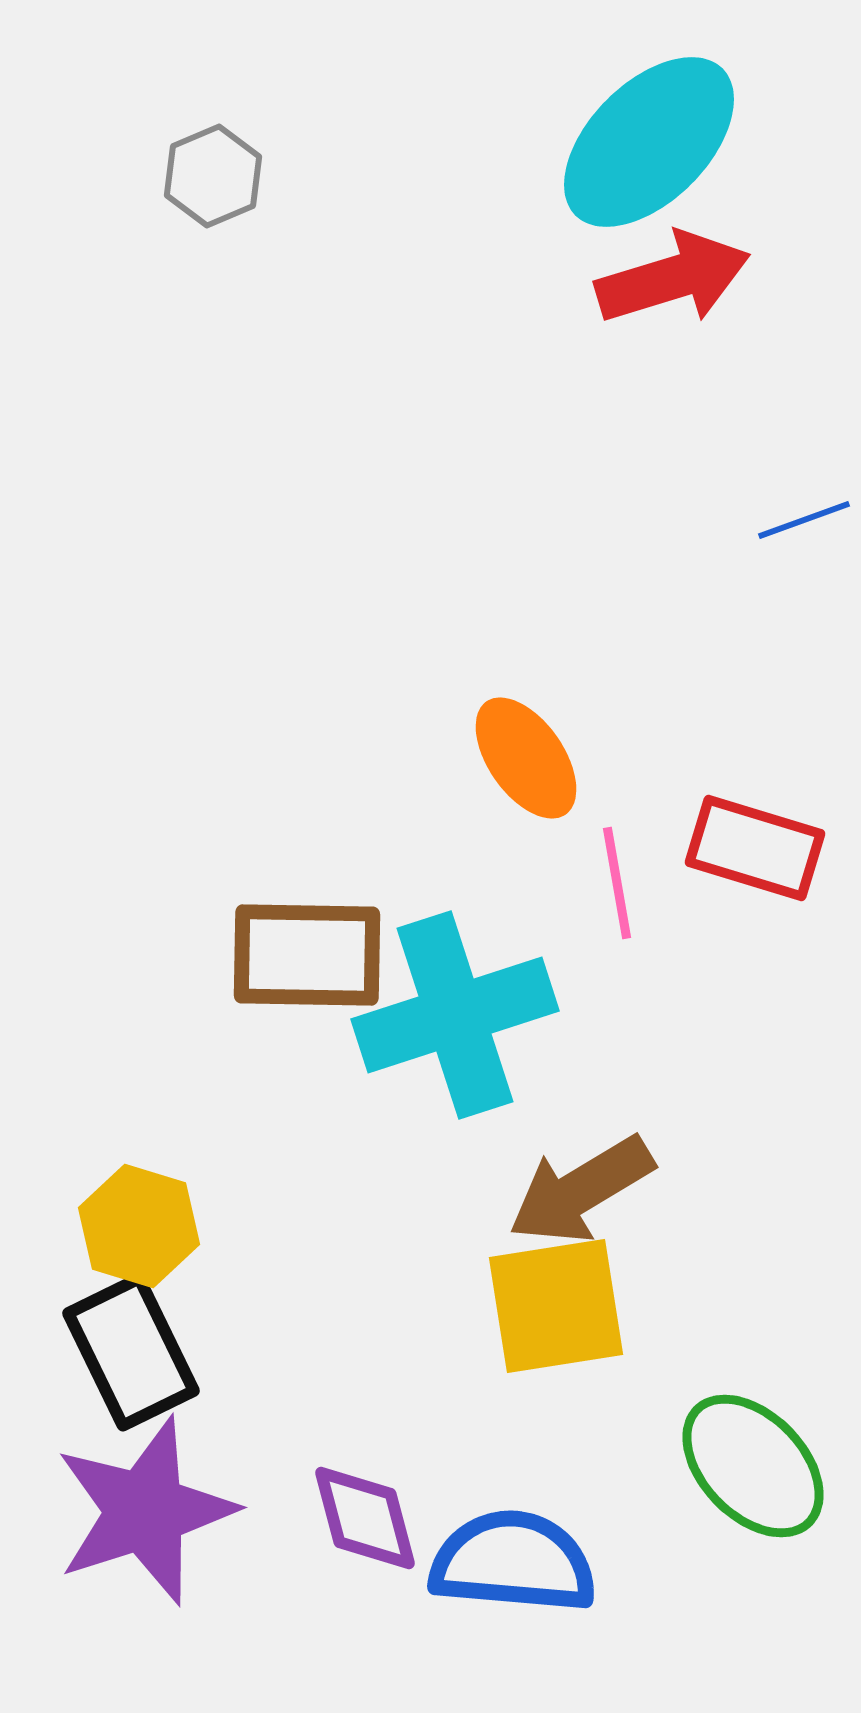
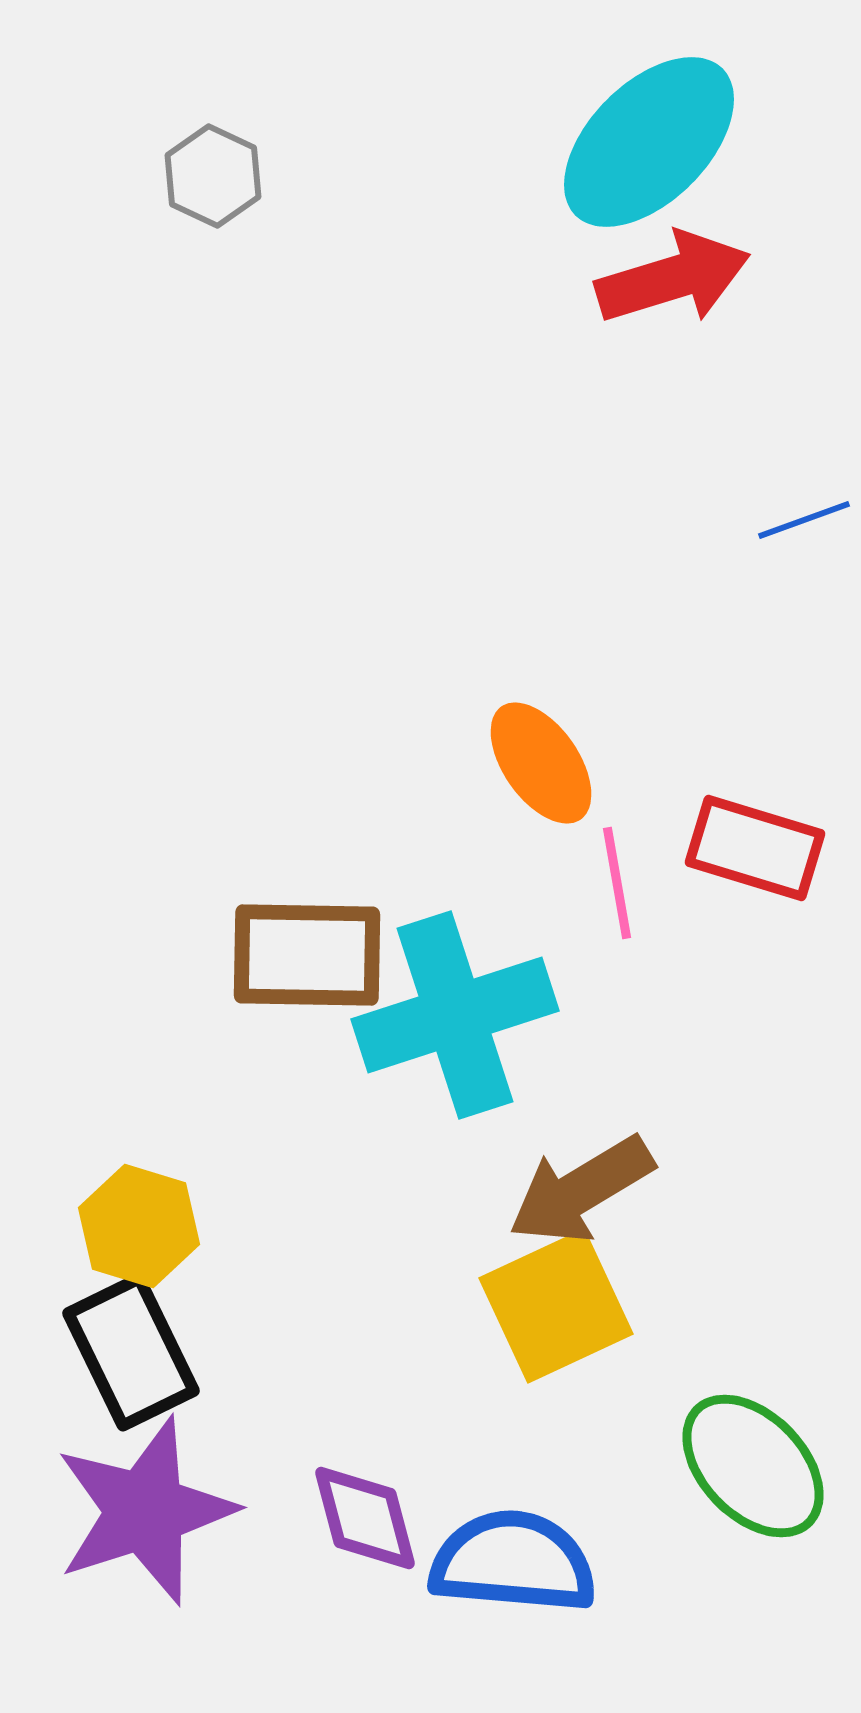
gray hexagon: rotated 12 degrees counterclockwise
orange ellipse: moved 15 px right, 5 px down
yellow square: rotated 16 degrees counterclockwise
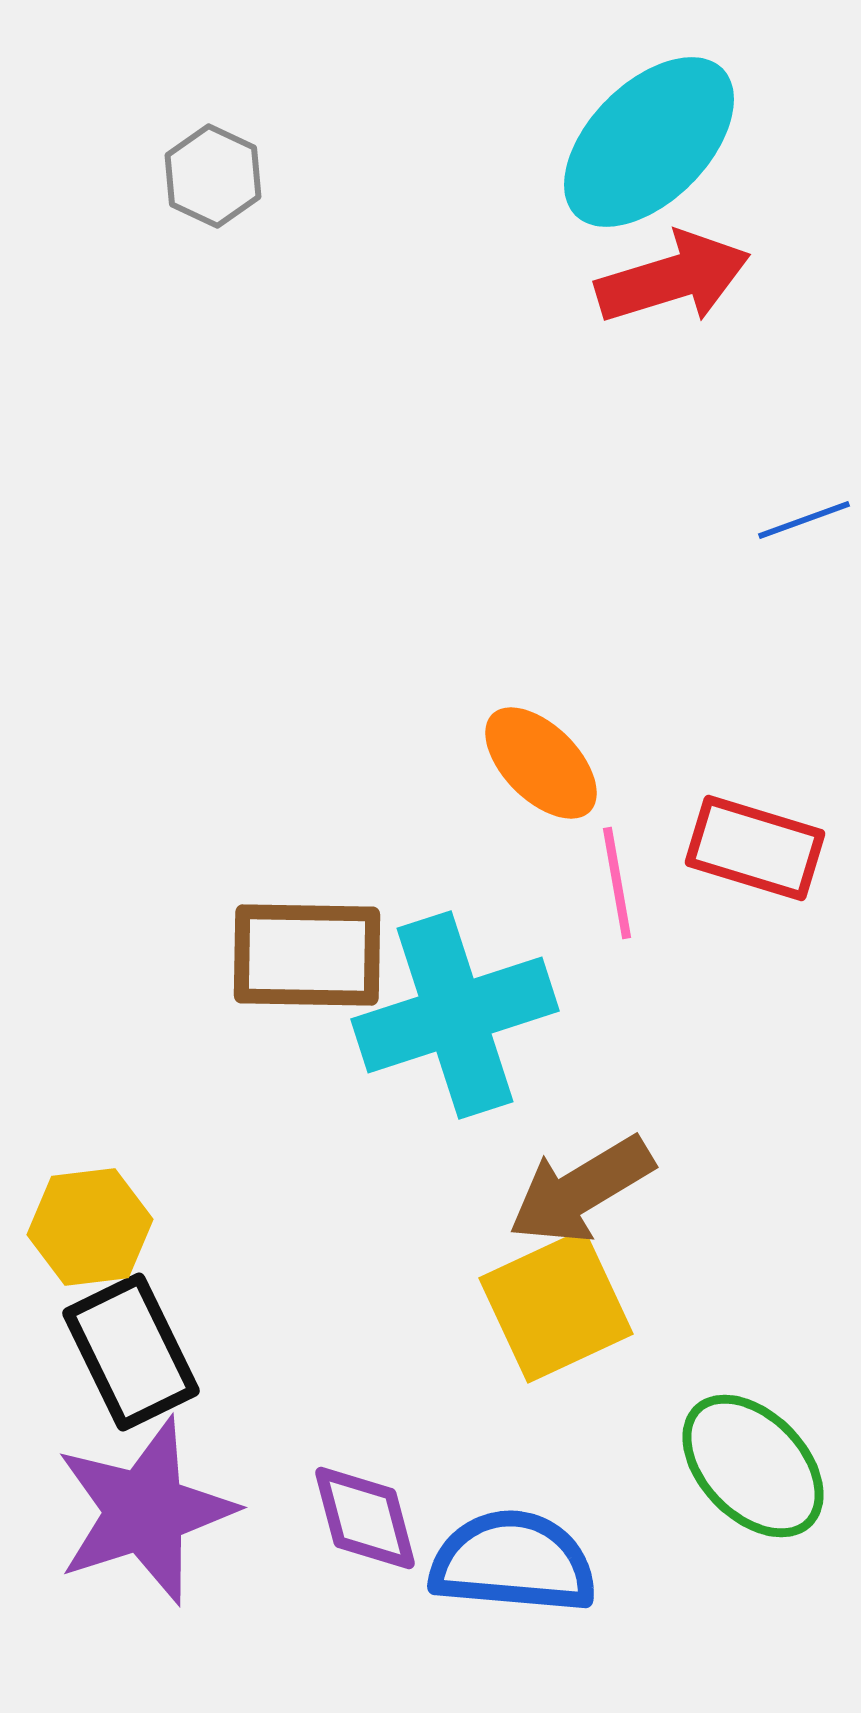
orange ellipse: rotated 10 degrees counterclockwise
yellow hexagon: moved 49 px left, 1 px down; rotated 24 degrees counterclockwise
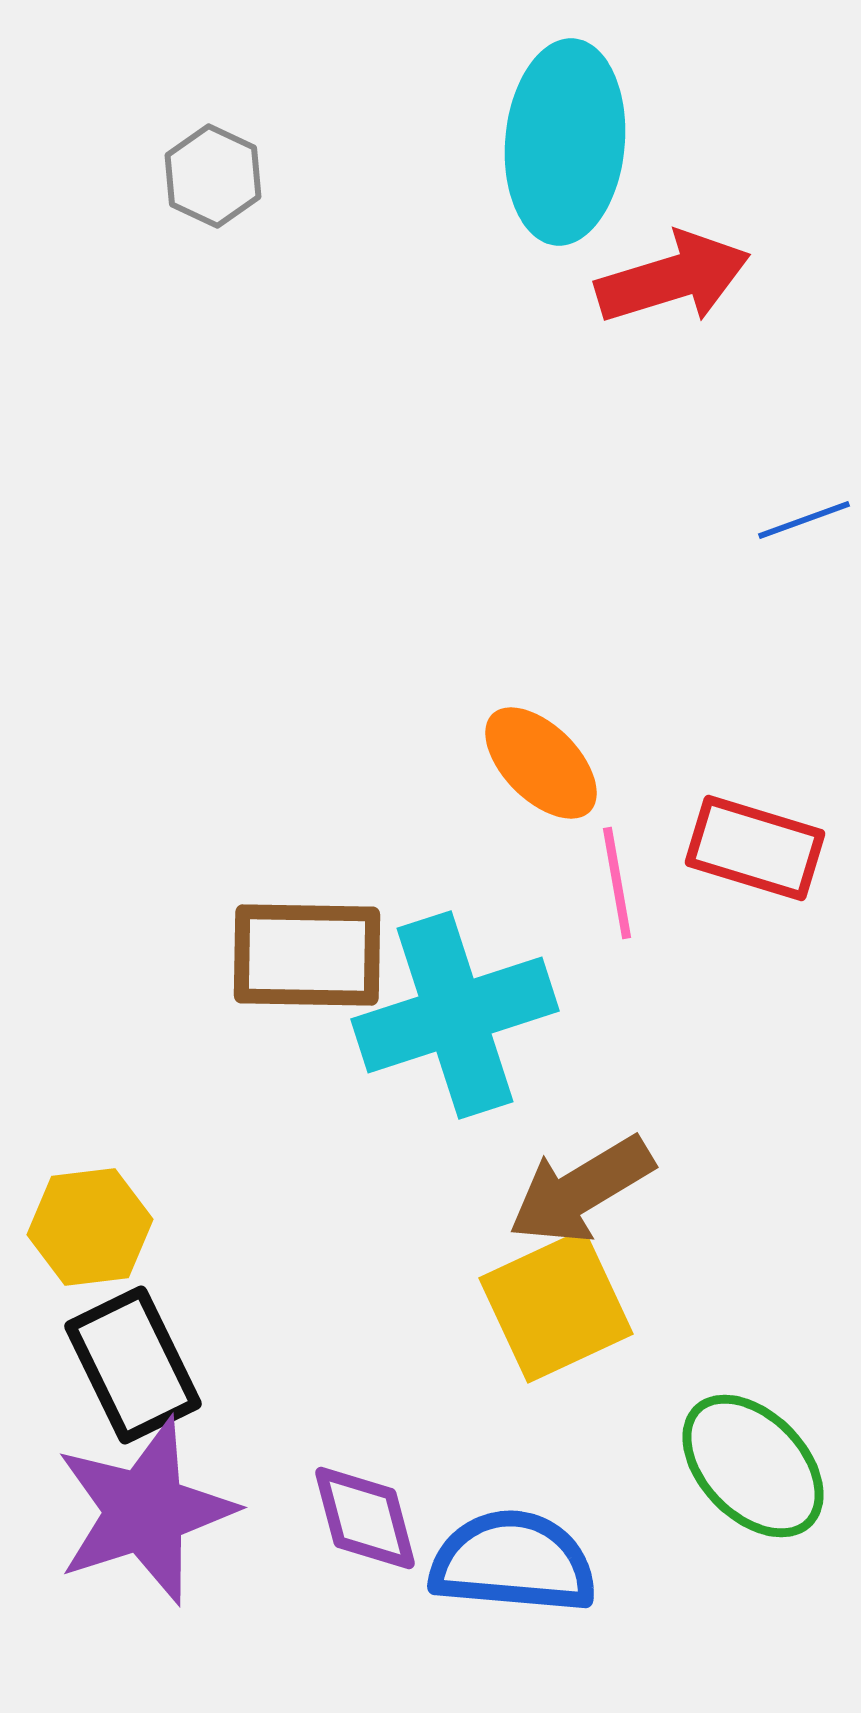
cyan ellipse: moved 84 px left; rotated 40 degrees counterclockwise
black rectangle: moved 2 px right, 13 px down
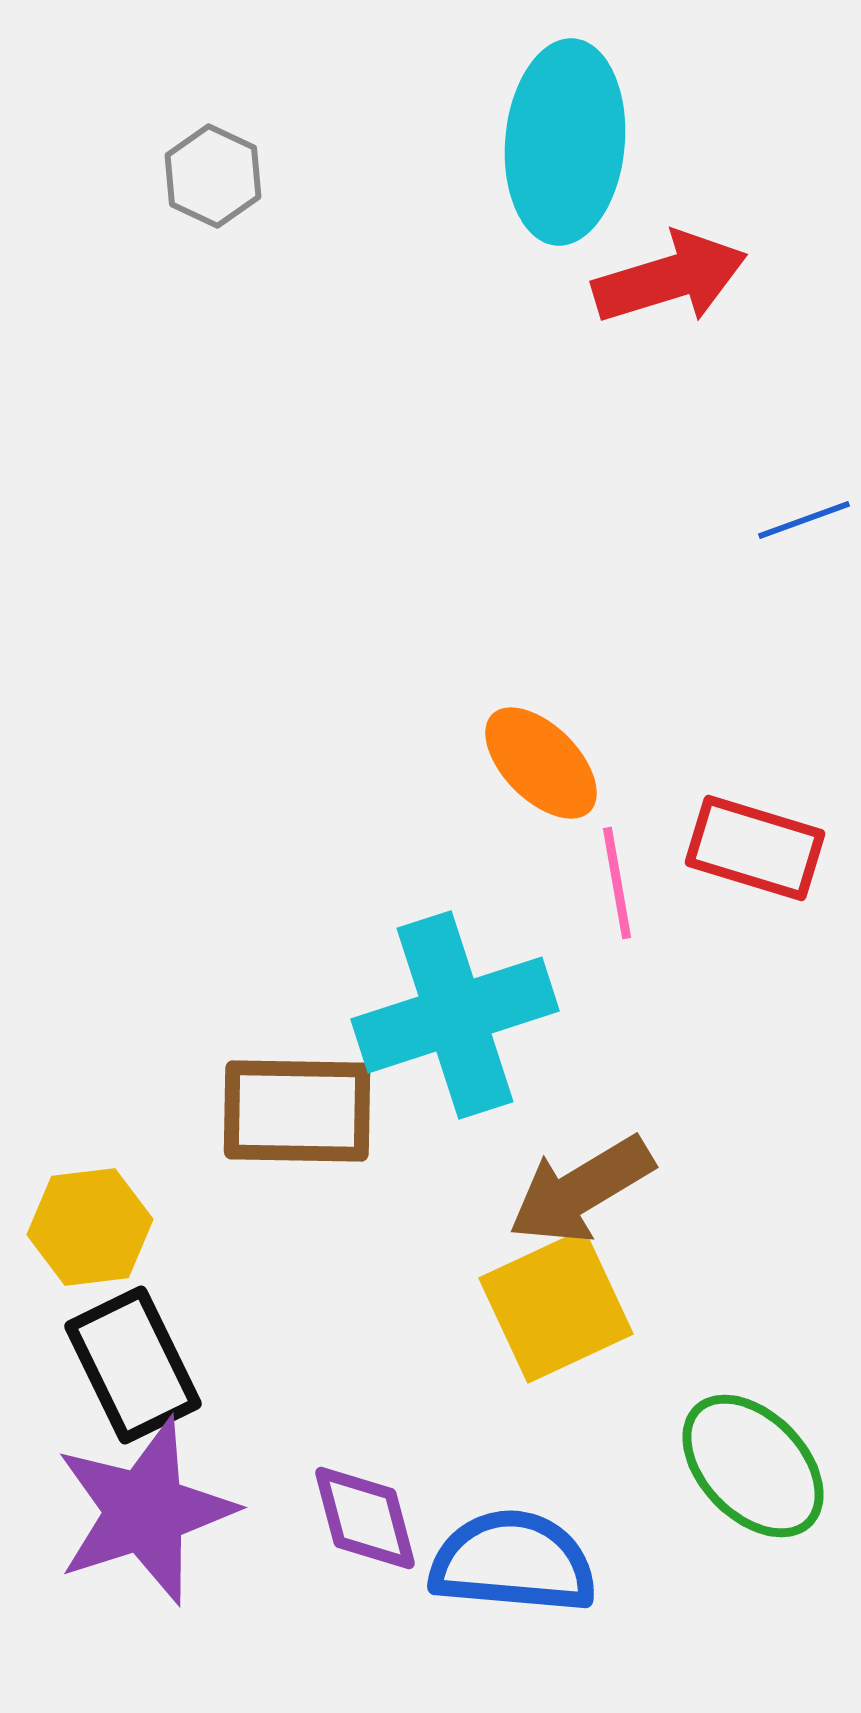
red arrow: moved 3 px left
brown rectangle: moved 10 px left, 156 px down
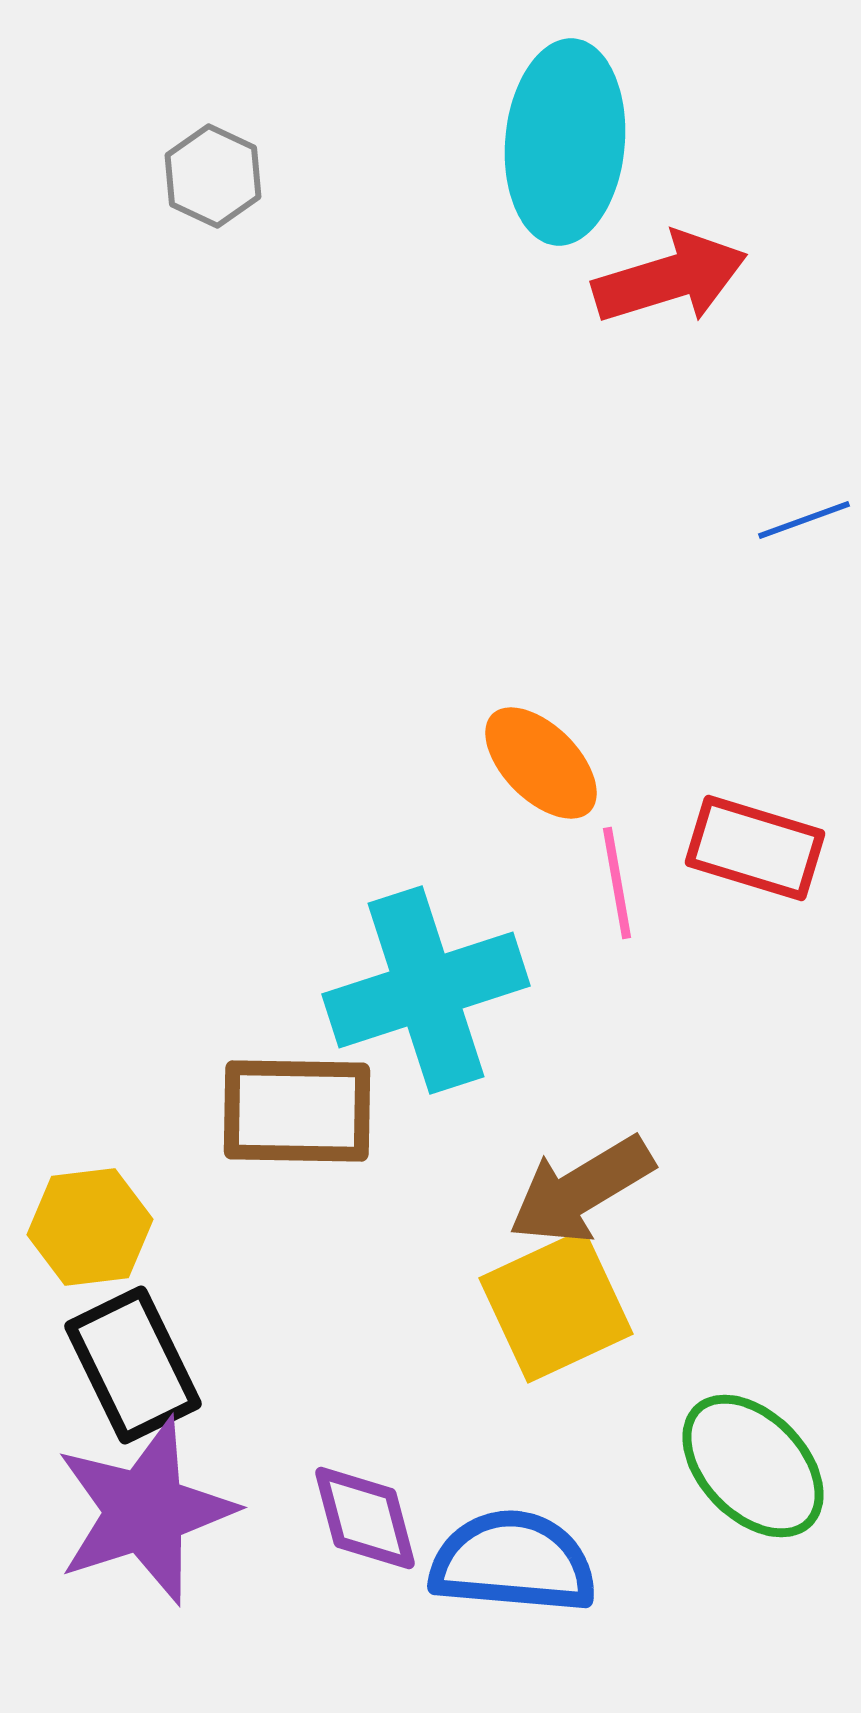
cyan cross: moved 29 px left, 25 px up
